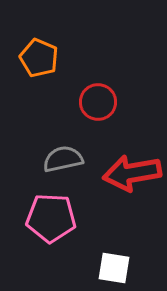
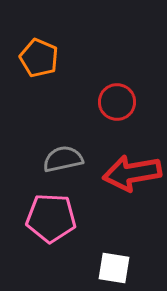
red circle: moved 19 px right
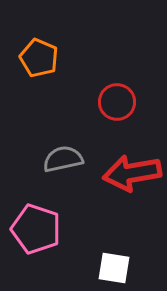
pink pentagon: moved 15 px left, 11 px down; rotated 15 degrees clockwise
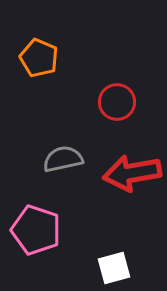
pink pentagon: moved 1 px down
white square: rotated 24 degrees counterclockwise
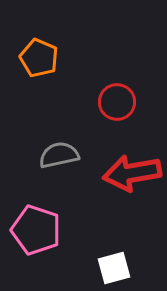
gray semicircle: moved 4 px left, 4 px up
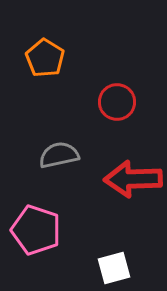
orange pentagon: moved 6 px right; rotated 9 degrees clockwise
red arrow: moved 1 px right, 6 px down; rotated 8 degrees clockwise
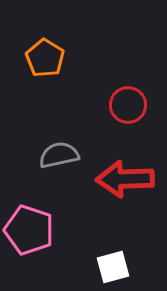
red circle: moved 11 px right, 3 px down
red arrow: moved 8 px left
pink pentagon: moved 7 px left
white square: moved 1 px left, 1 px up
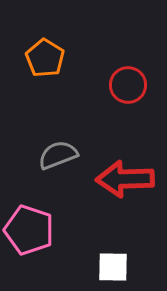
red circle: moved 20 px up
gray semicircle: moved 1 px left; rotated 9 degrees counterclockwise
white square: rotated 16 degrees clockwise
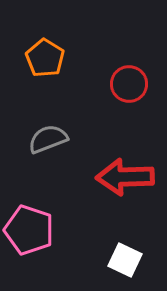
red circle: moved 1 px right, 1 px up
gray semicircle: moved 10 px left, 16 px up
red arrow: moved 2 px up
white square: moved 12 px right, 7 px up; rotated 24 degrees clockwise
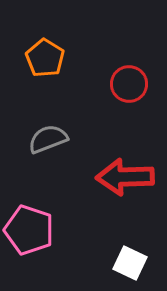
white square: moved 5 px right, 3 px down
